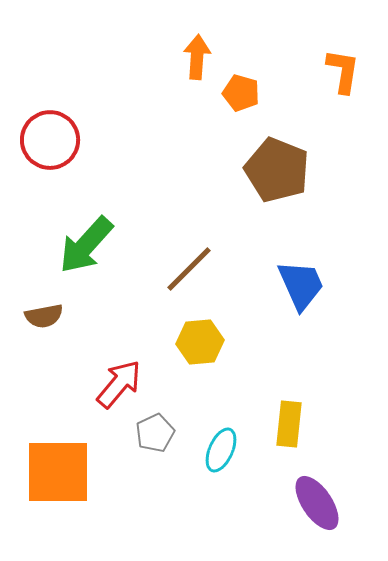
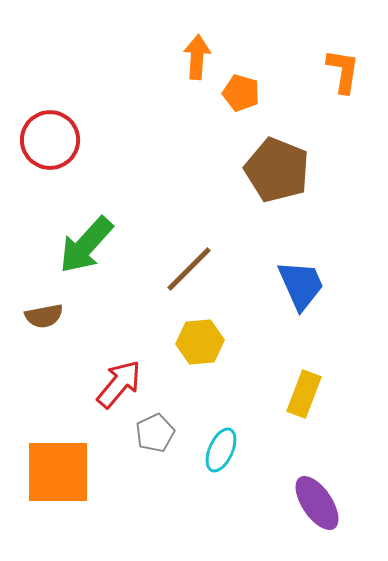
yellow rectangle: moved 15 px right, 30 px up; rotated 15 degrees clockwise
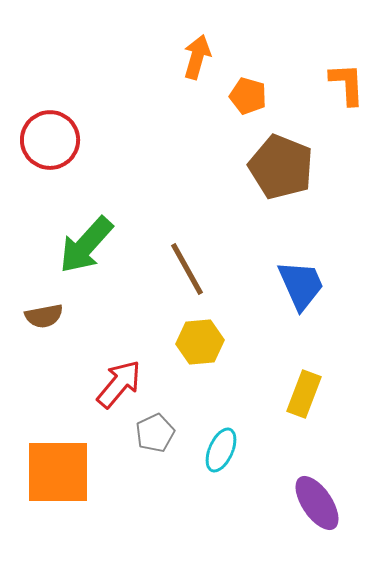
orange arrow: rotated 12 degrees clockwise
orange L-shape: moved 4 px right, 13 px down; rotated 12 degrees counterclockwise
orange pentagon: moved 7 px right, 3 px down
brown pentagon: moved 4 px right, 3 px up
brown line: moved 2 px left; rotated 74 degrees counterclockwise
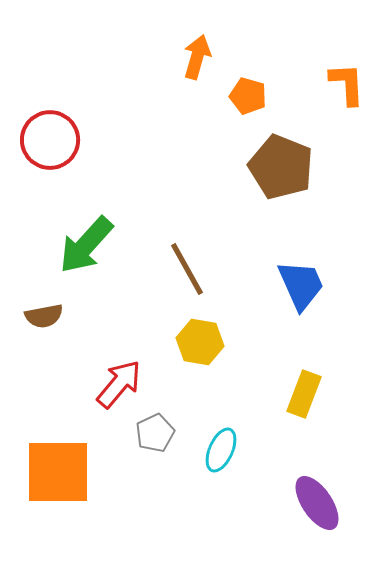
yellow hexagon: rotated 15 degrees clockwise
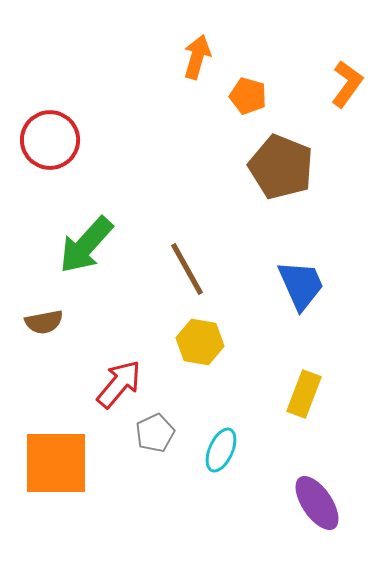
orange L-shape: rotated 39 degrees clockwise
brown semicircle: moved 6 px down
orange square: moved 2 px left, 9 px up
